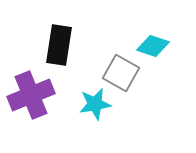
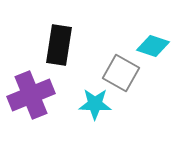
cyan star: rotated 12 degrees clockwise
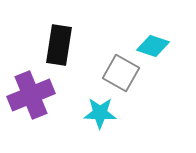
cyan star: moved 5 px right, 9 px down
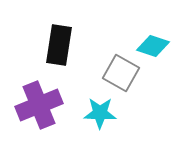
purple cross: moved 8 px right, 10 px down
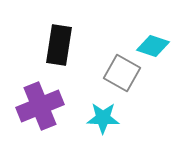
gray square: moved 1 px right
purple cross: moved 1 px right, 1 px down
cyan star: moved 3 px right, 5 px down
